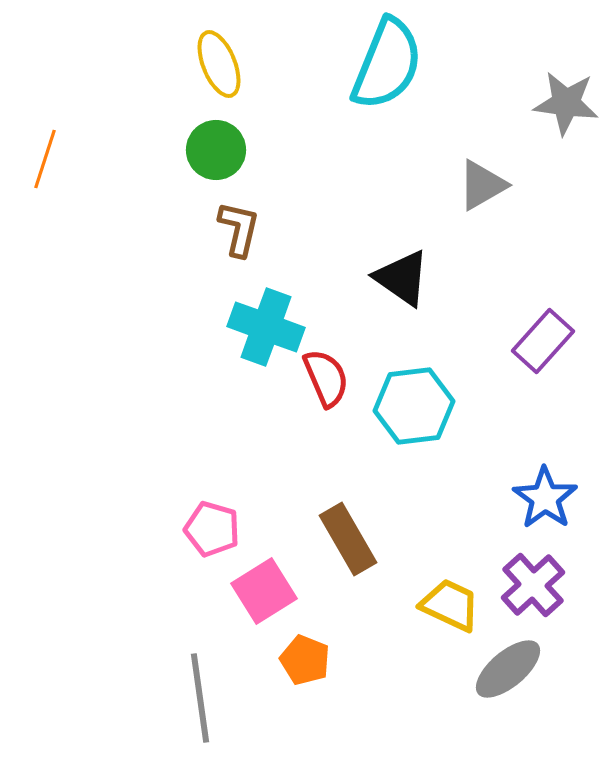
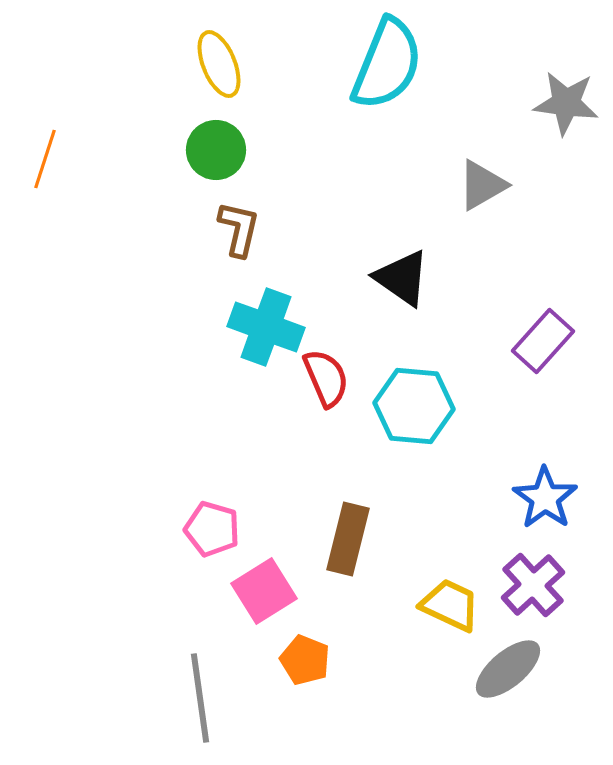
cyan hexagon: rotated 12 degrees clockwise
brown rectangle: rotated 44 degrees clockwise
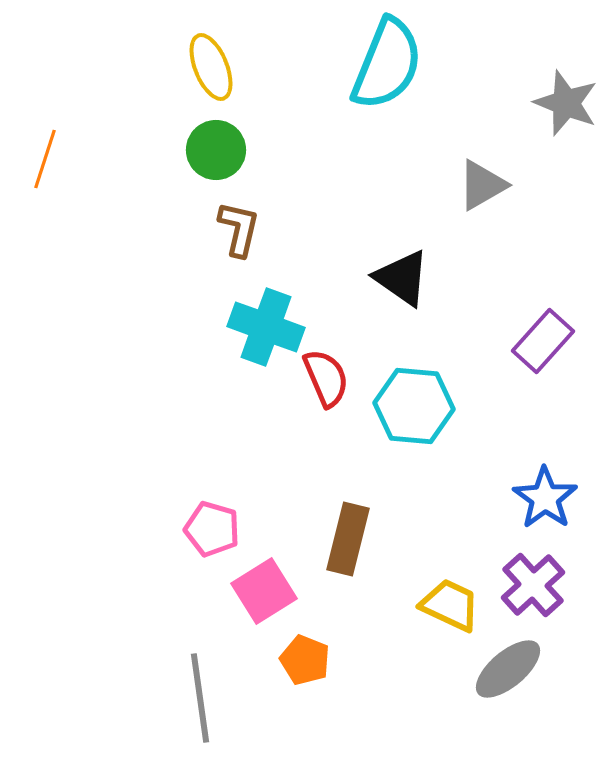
yellow ellipse: moved 8 px left, 3 px down
gray star: rotated 14 degrees clockwise
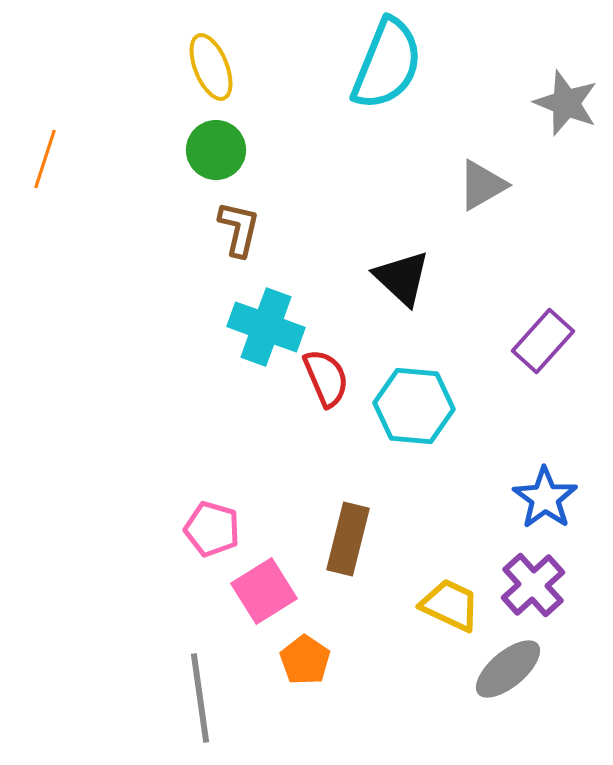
black triangle: rotated 8 degrees clockwise
orange pentagon: rotated 12 degrees clockwise
